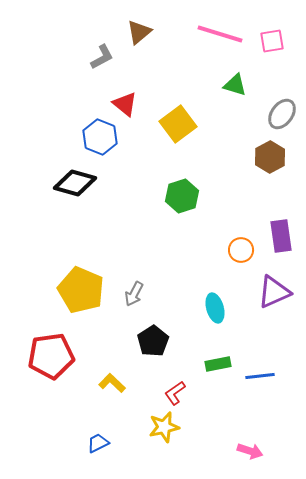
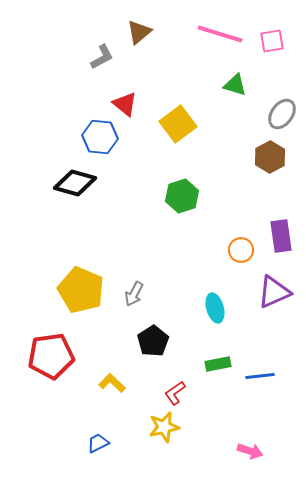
blue hexagon: rotated 16 degrees counterclockwise
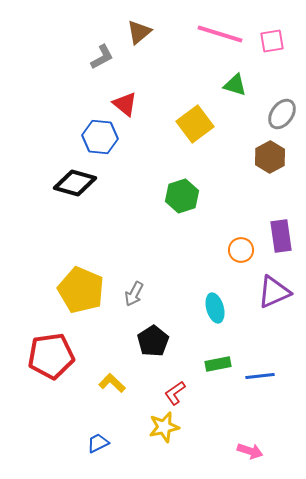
yellow square: moved 17 px right
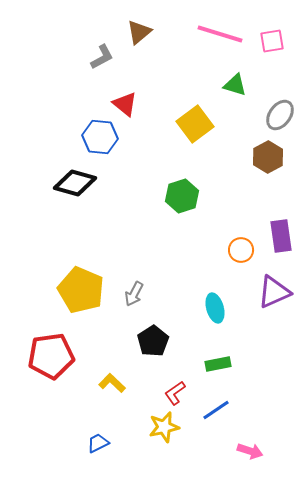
gray ellipse: moved 2 px left, 1 px down
brown hexagon: moved 2 px left
blue line: moved 44 px left, 34 px down; rotated 28 degrees counterclockwise
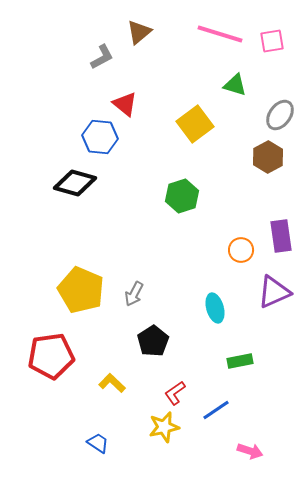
green rectangle: moved 22 px right, 3 px up
blue trapezoid: rotated 60 degrees clockwise
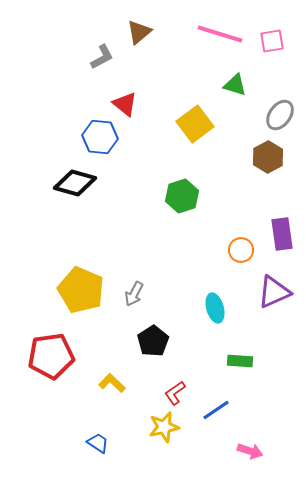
purple rectangle: moved 1 px right, 2 px up
green rectangle: rotated 15 degrees clockwise
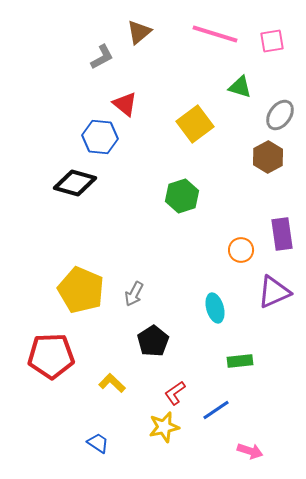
pink line: moved 5 px left
green triangle: moved 5 px right, 2 px down
red pentagon: rotated 6 degrees clockwise
green rectangle: rotated 10 degrees counterclockwise
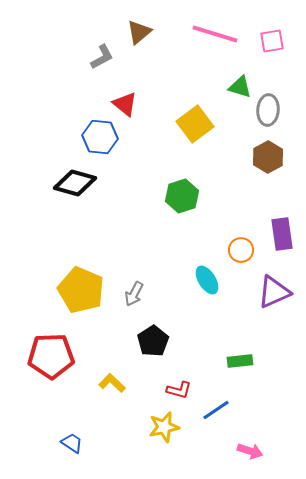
gray ellipse: moved 12 px left, 5 px up; rotated 32 degrees counterclockwise
cyan ellipse: moved 8 px left, 28 px up; rotated 16 degrees counterclockwise
red L-shape: moved 4 px right, 3 px up; rotated 130 degrees counterclockwise
blue trapezoid: moved 26 px left
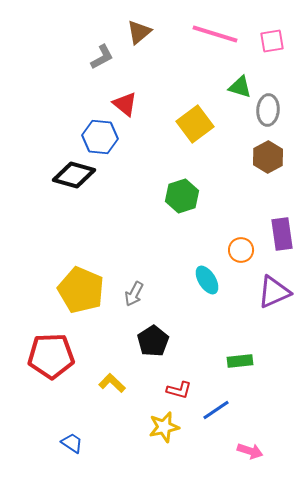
black diamond: moved 1 px left, 8 px up
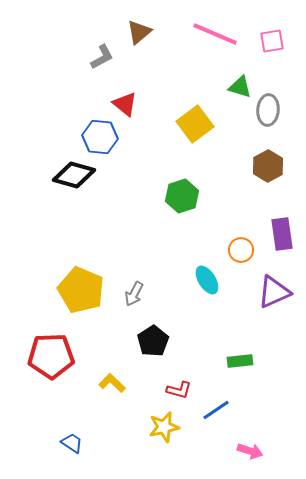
pink line: rotated 6 degrees clockwise
brown hexagon: moved 9 px down
